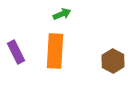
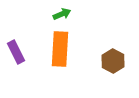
orange rectangle: moved 5 px right, 2 px up
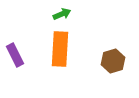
purple rectangle: moved 1 px left, 3 px down
brown hexagon: rotated 15 degrees clockwise
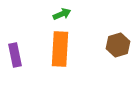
purple rectangle: rotated 15 degrees clockwise
brown hexagon: moved 5 px right, 16 px up
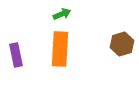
brown hexagon: moved 4 px right, 1 px up
purple rectangle: moved 1 px right
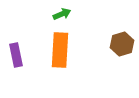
orange rectangle: moved 1 px down
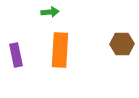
green arrow: moved 12 px left, 2 px up; rotated 18 degrees clockwise
brown hexagon: rotated 15 degrees clockwise
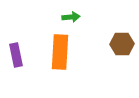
green arrow: moved 21 px right, 5 px down
orange rectangle: moved 2 px down
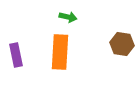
green arrow: moved 3 px left; rotated 18 degrees clockwise
brown hexagon: rotated 10 degrees clockwise
